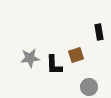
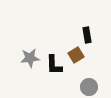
black rectangle: moved 12 px left, 3 px down
brown square: rotated 14 degrees counterclockwise
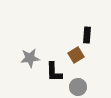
black rectangle: rotated 14 degrees clockwise
black L-shape: moved 7 px down
gray circle: moved 11 px left
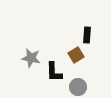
gray star: moved 1 px right; rotated 18 degrees clockwise
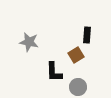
gray star: moved 2 px left, 16 px up
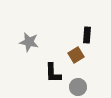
black L-shape: moved 1 px left, 1 px down
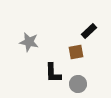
black rectangle: moved 2 px right, 4 px up; rotated 42 degrees clockwise
brown square: moved 3 px up; rotated 21 degrees clockwise
gray circle: moved 3 px up
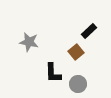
brown square: rotated 28 degrees counterclockwise
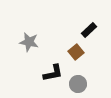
black rectangle: moved 1 px up
black L-shape: rotated 100 degrees counterclockwise
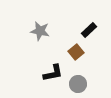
gray star: moved 11 px right, 11 px up
